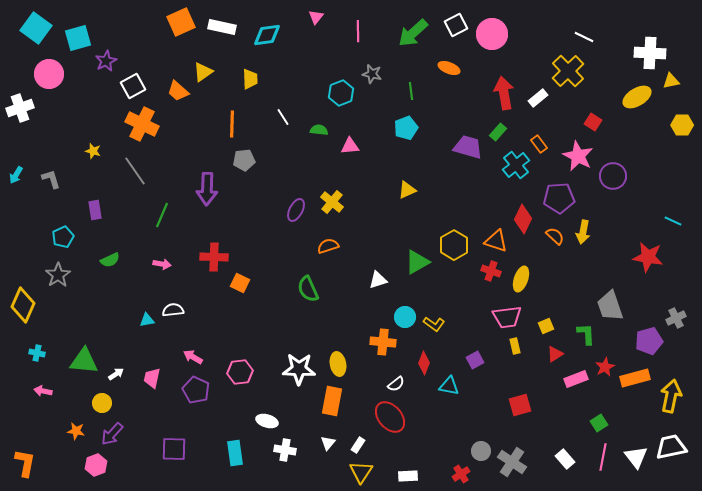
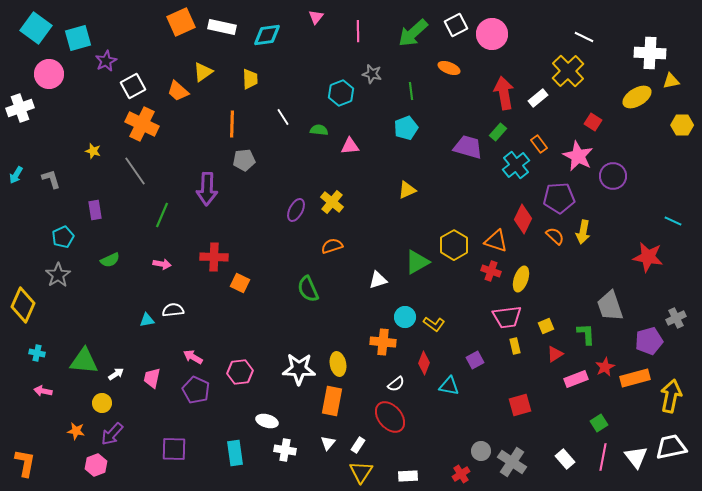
orange semicircle at (328, 246): moved 4 px right
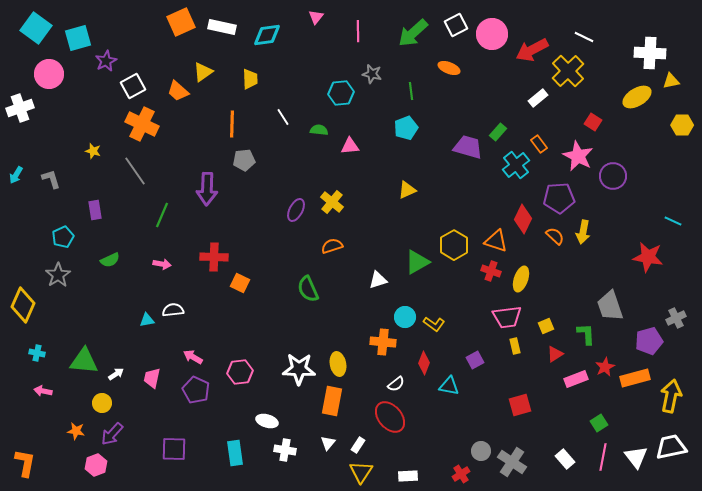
cyan hexagon at (341, 93): rotated 15 degrees clockwise
red arrow at (504, 93): moved 28 px right, 43 px up; rotated 108 degrees counterclockwise
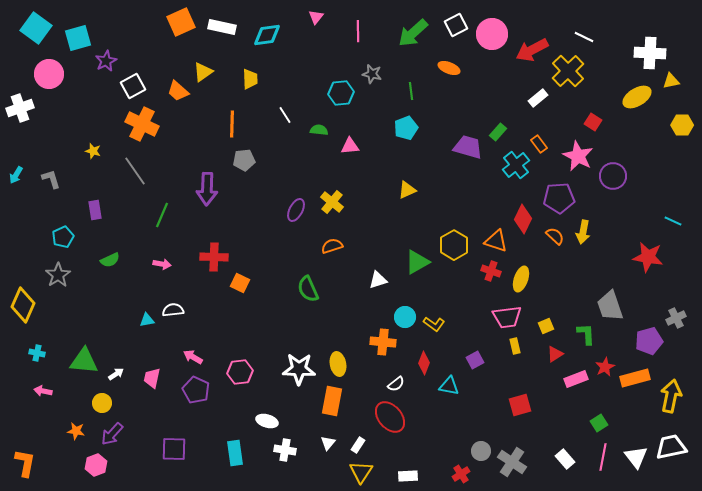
white line at (283, 117): moved 2 px right, 2 px up
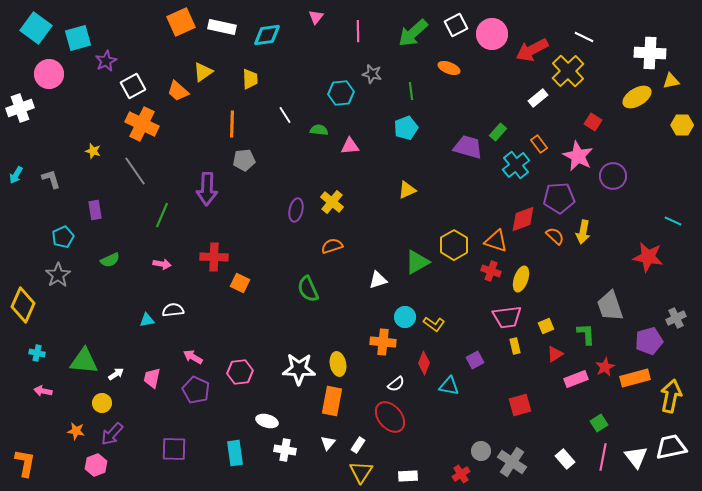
purple ellipse at (296, 210): rotated 15 degrees counterclockwise
red diamond at (523, 219): rotated 44 degrees clockwise
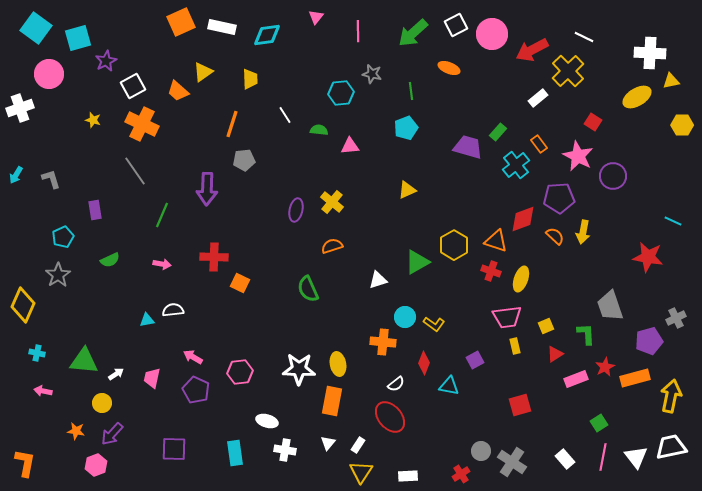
orange line at (232, 124): rotated 16 degrees clockwise
yellow star at (93, 151): moved 31 px up
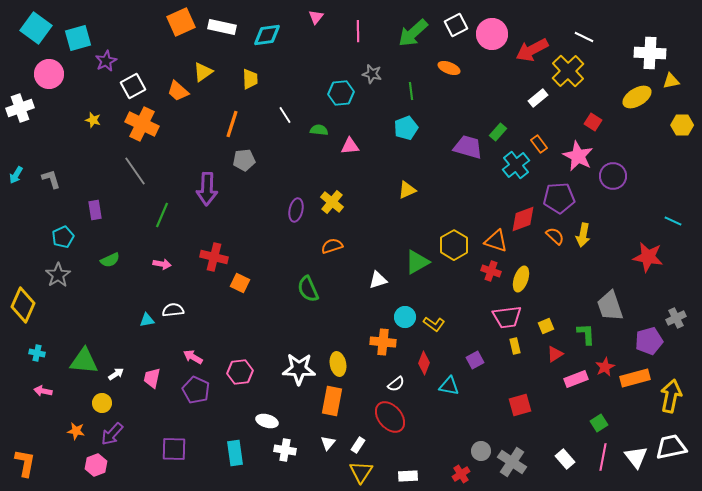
yellow arrow at (583, 232): moved 3 px down
red cross at (214, 257): rotated 12 degrees clockwise
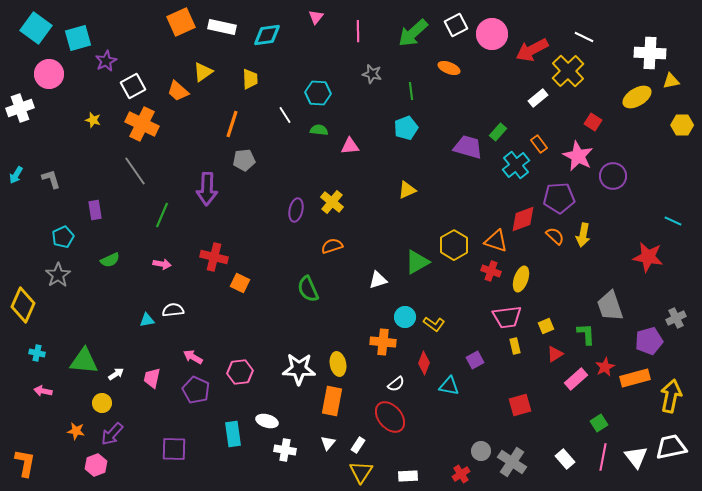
cyan hexagon at (341, 93): moved 23 px left; rotated 10 degrees clockwise
pink rectangle at (576, 379): rotated 20 degrees counterclockwise
cyan rectangle at (235, 453): moved 2 px left, 19 px up
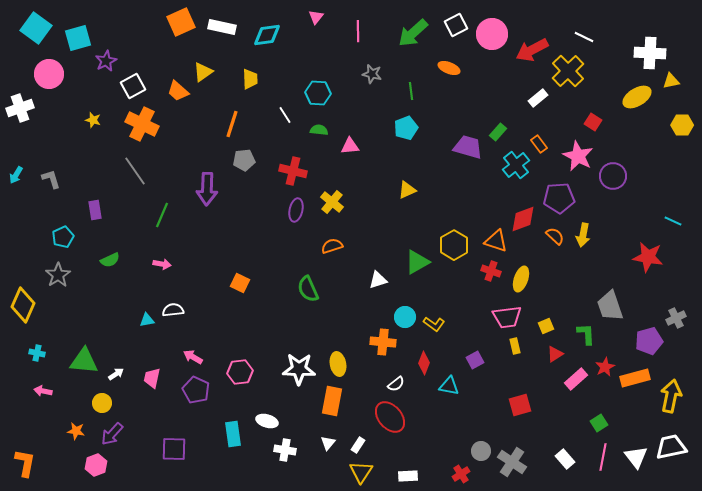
red cross at (214, 257): moved 79 px right, 86 px up
